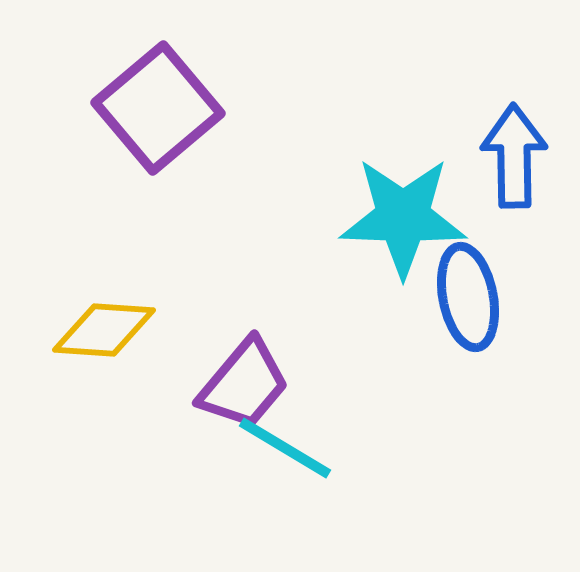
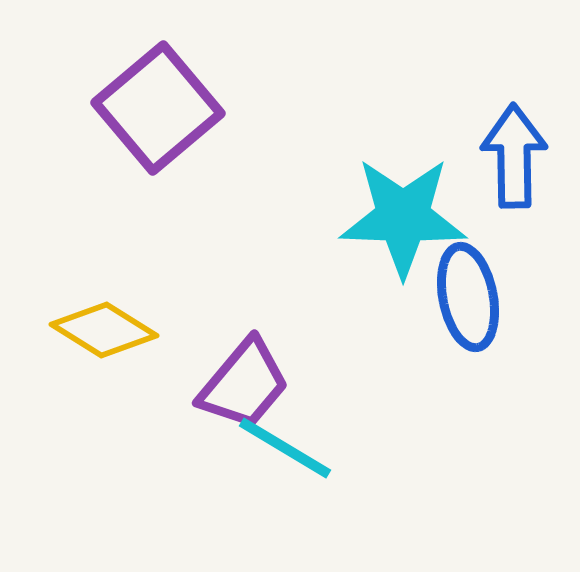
yellow diamond: rotated 28 degrees clockwise
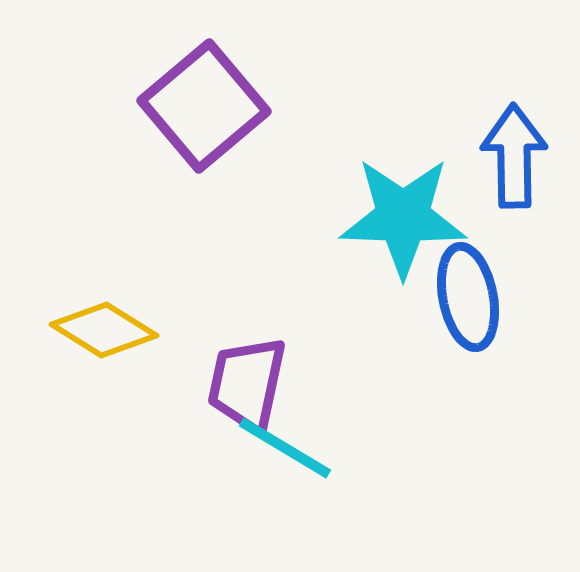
purple square: moved 46 px right, 2 px up
purple trapezoid: moved 3 px right; rotated 152 degrees clockwise
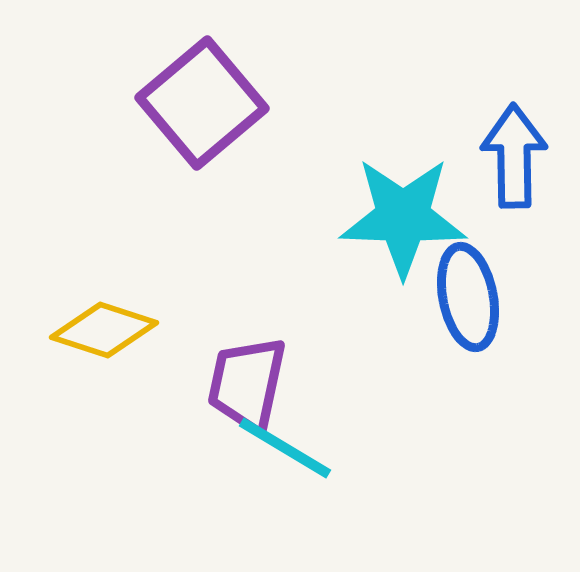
purple square: moved 2 px left, 3 px up
yellow diamond: rotated 14 degrees counterclockwise
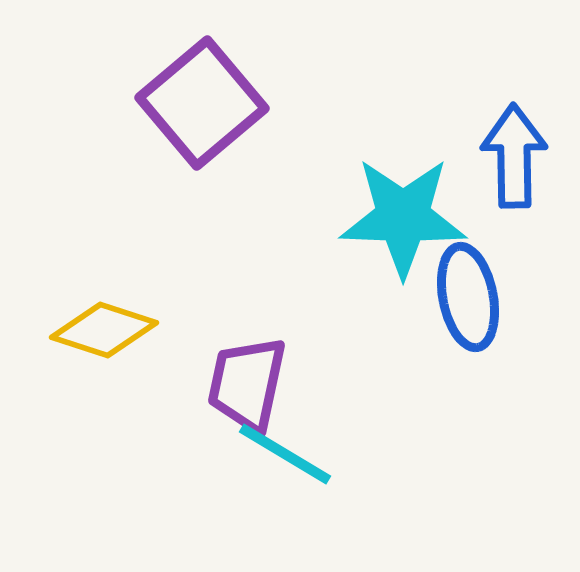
cyan line: moved 6 px down
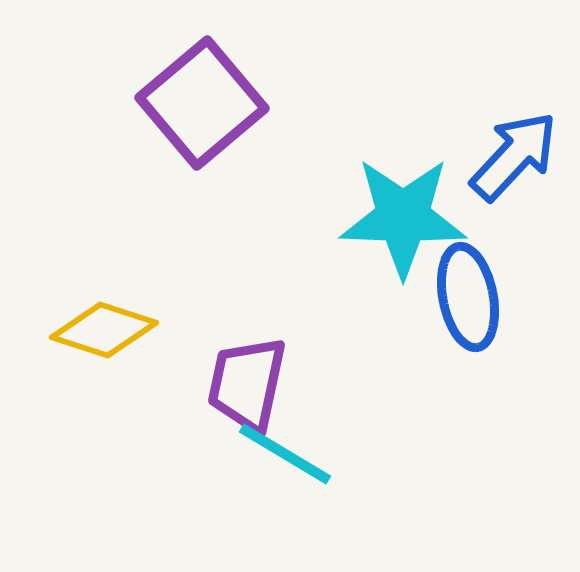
blue arrow: rotated 44 degrees clockwise
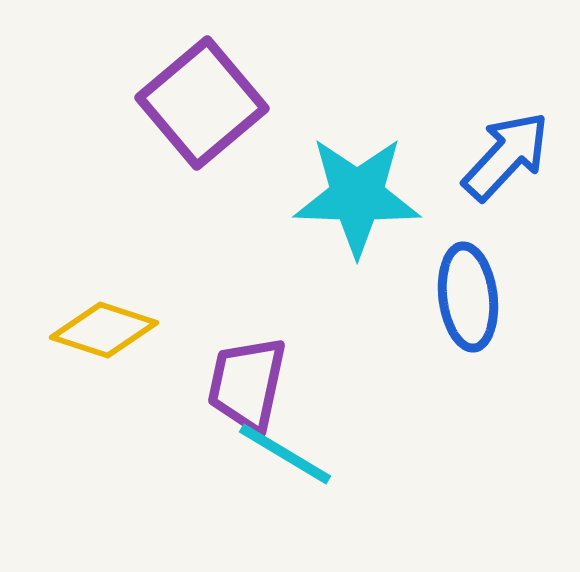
blue arrow: moved 8 px left
cyan star: moved 46 px left, 21 px up
blue ellipse: rotated 4 degrees clockwise
